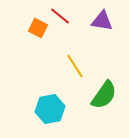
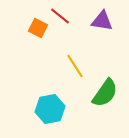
green semicircle: moved 1 px right, 2 px up
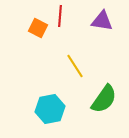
red line: rotated 55 degrees clockwise
green semicircle: moved 1 px left, 6 px down
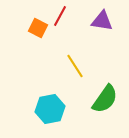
red line: rotated 25 degrees clockwise
green semicircle: moved 1 px right
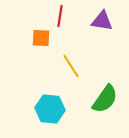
red line: rotated 20 degrees counterclockwise
orange square: moved 3 px right, 10 px down; rotated 24 degrees counterclockwise
yellow line: moved 4 px left
cyan hexagon: rotated 16 degrees clockwise
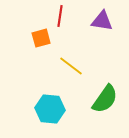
orange square: rotated 18 degrees counterclockwise
yellow line: rotated 20 degrees counterclockwise
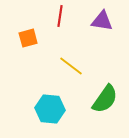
orange square: moved 13 px left
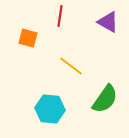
purple triangle: moved 6 px right, 1 px down; rotated 20 degrees clockwise
orange square: rotated 30 degrees clockwise
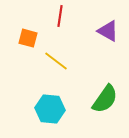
purple triangle: moved 9 px down
yellow line: moved 15 px left, 5 px up
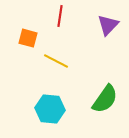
purple triangle: moved 6 px up; rotated 45 degrees clockwise
yellow line: rotated 10 degrees counterclockwise
